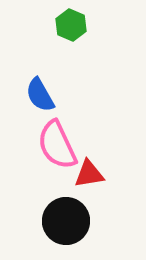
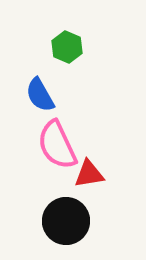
green hexagon: moved 4 px left, 22 px down
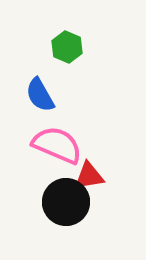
pink semicircle: rotated 138 degrees clockwise
red triangle: moved 2 px down
black circle: moved 19 px up
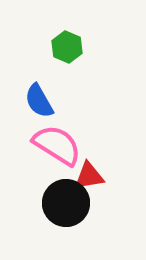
blue semicircle: moved 1 px left, 6 px down
pink semicircle: rotated 9 degrees clockwise
black circle: moved 1 px down
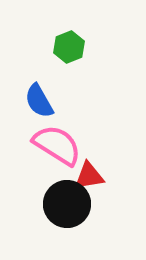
green hexagon: moved 2 px right; rotated 16 degrees clockwise
black circle: moved 1 px right, 1 px down
